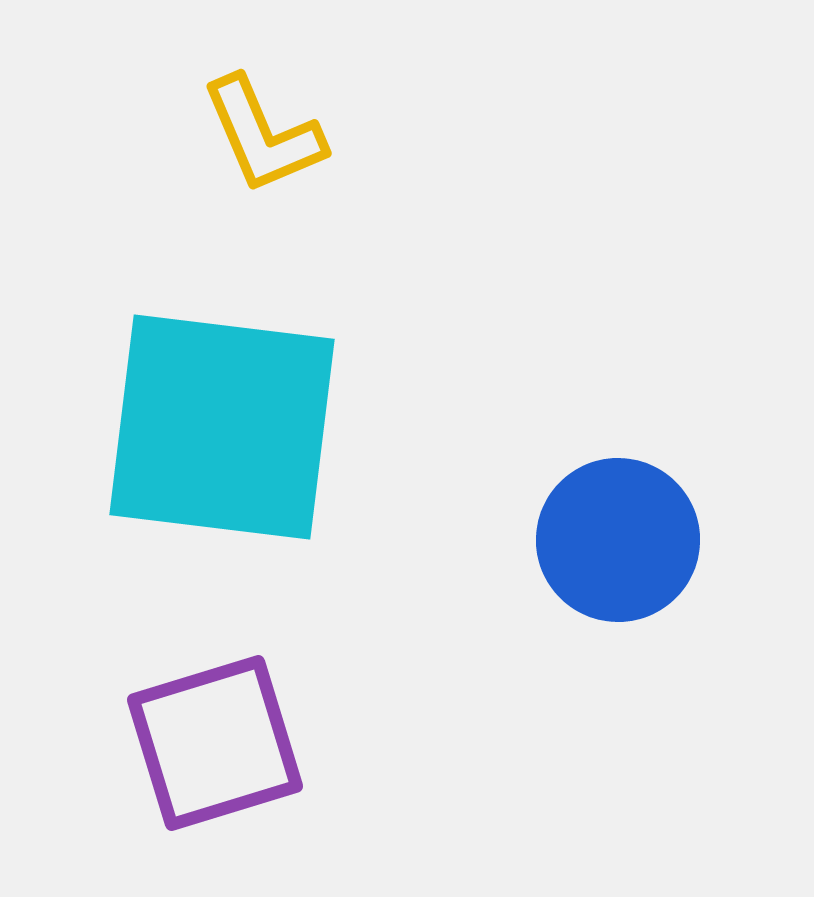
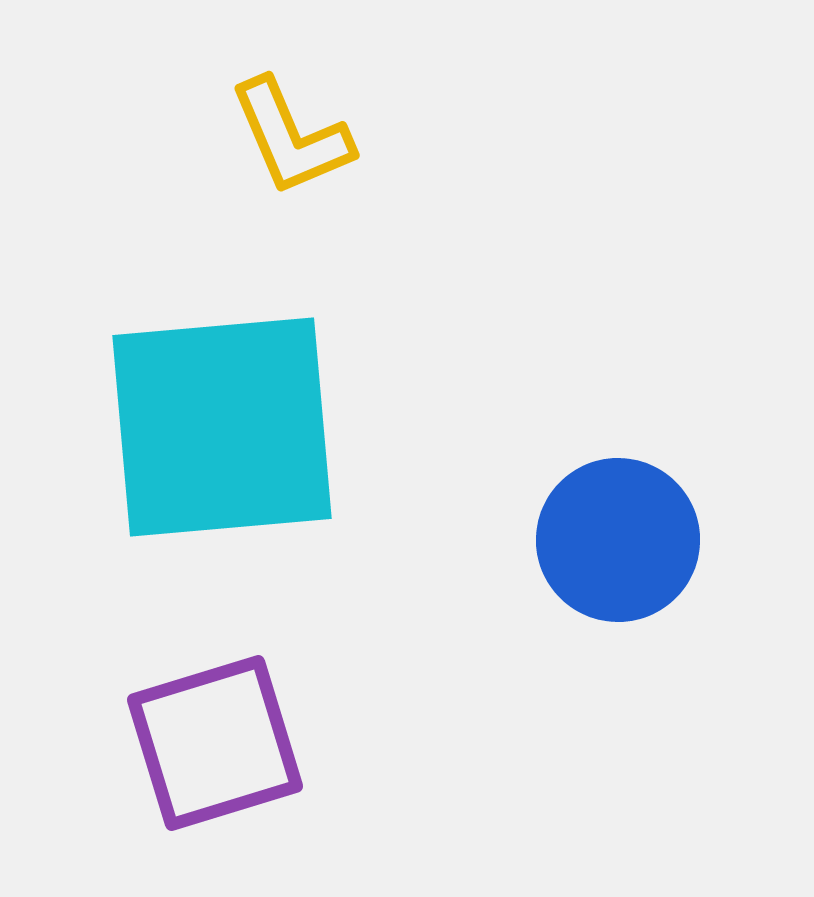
yellow L-shape: moved 28 px right, 2 px down
cyan square: rotated 12 degrees counterclockwise
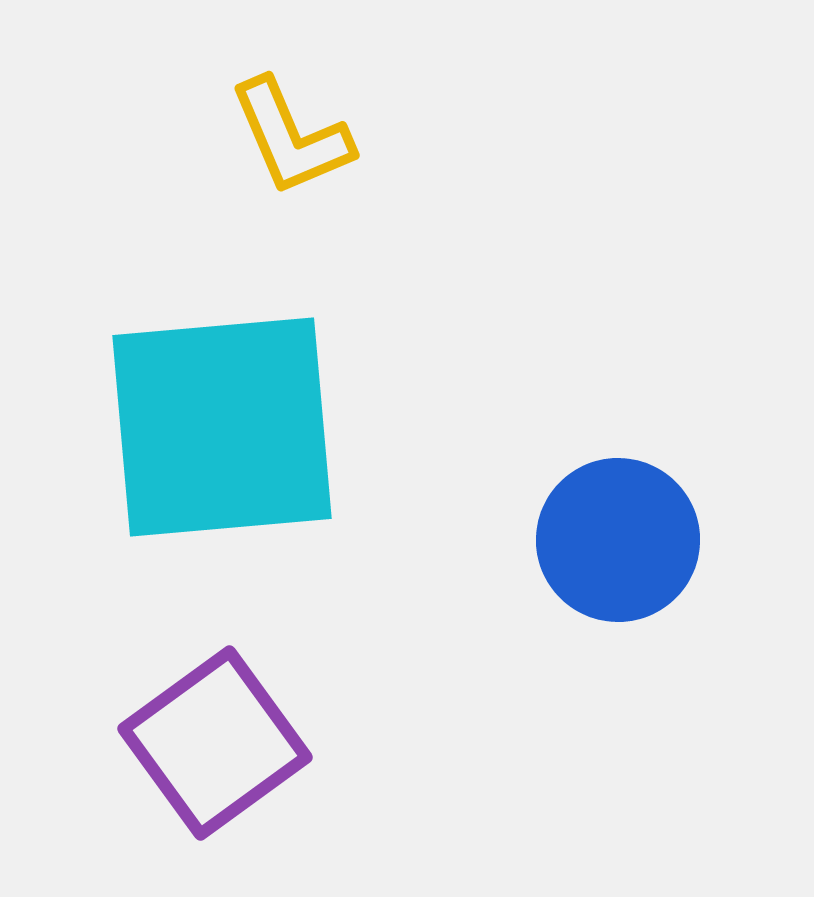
purple square: rotated 19 degrees counterclockwise
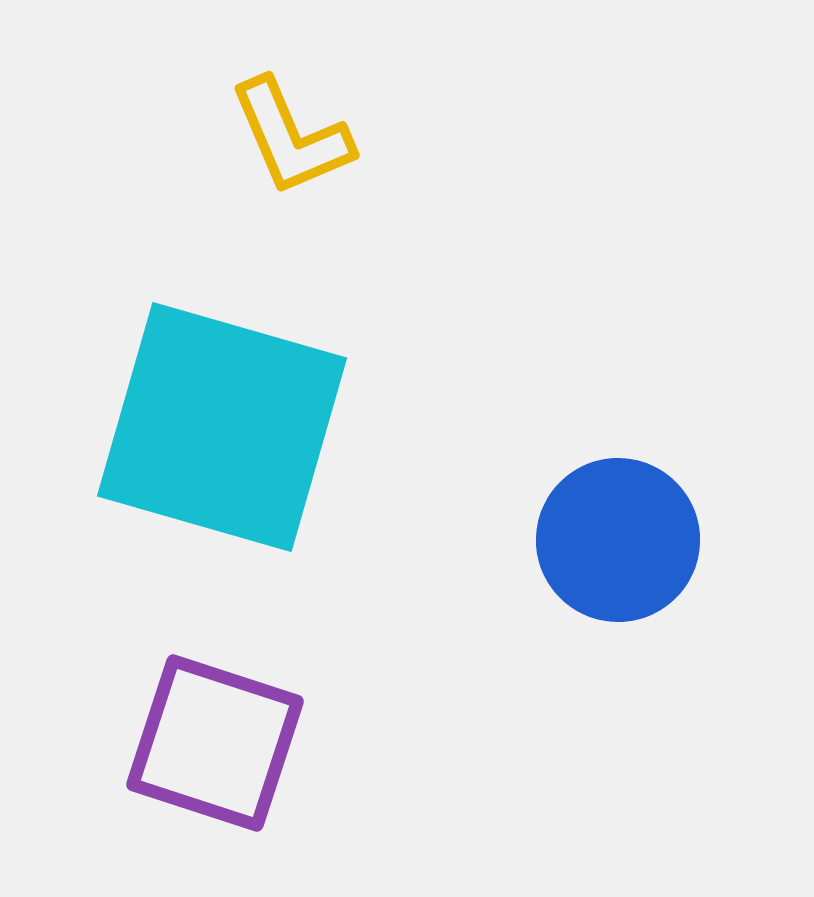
cyan square: rotated 21 degrees clockwise
purple square: rotated 36 degrees counterclockwise
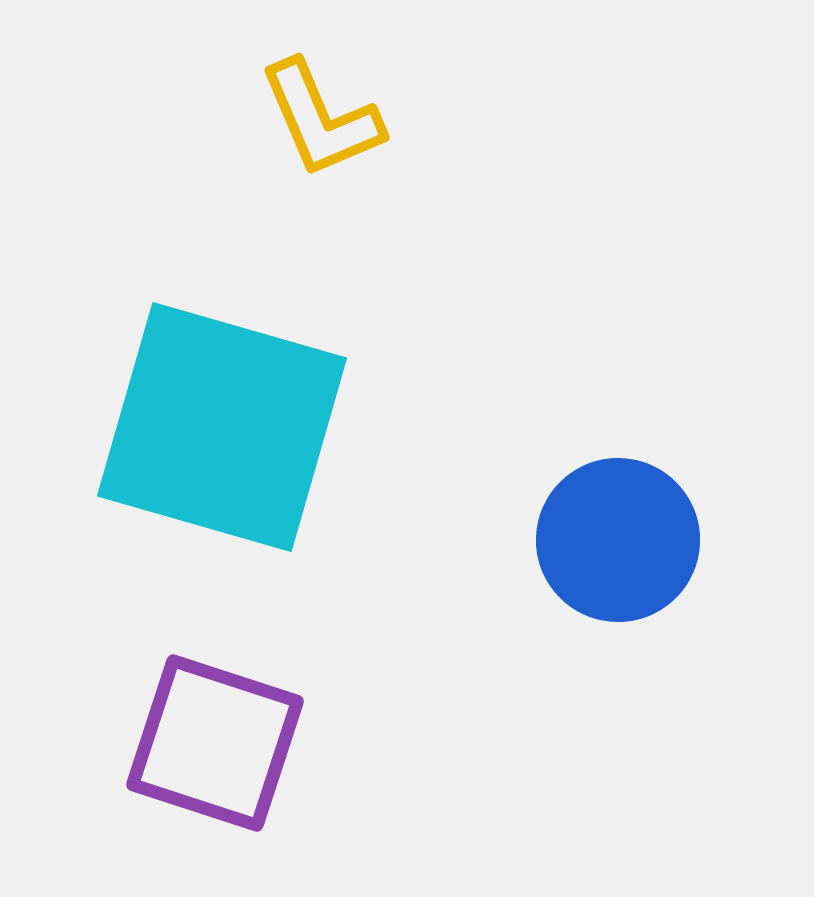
yellow L-shape: moved 30 px right, 18 px up
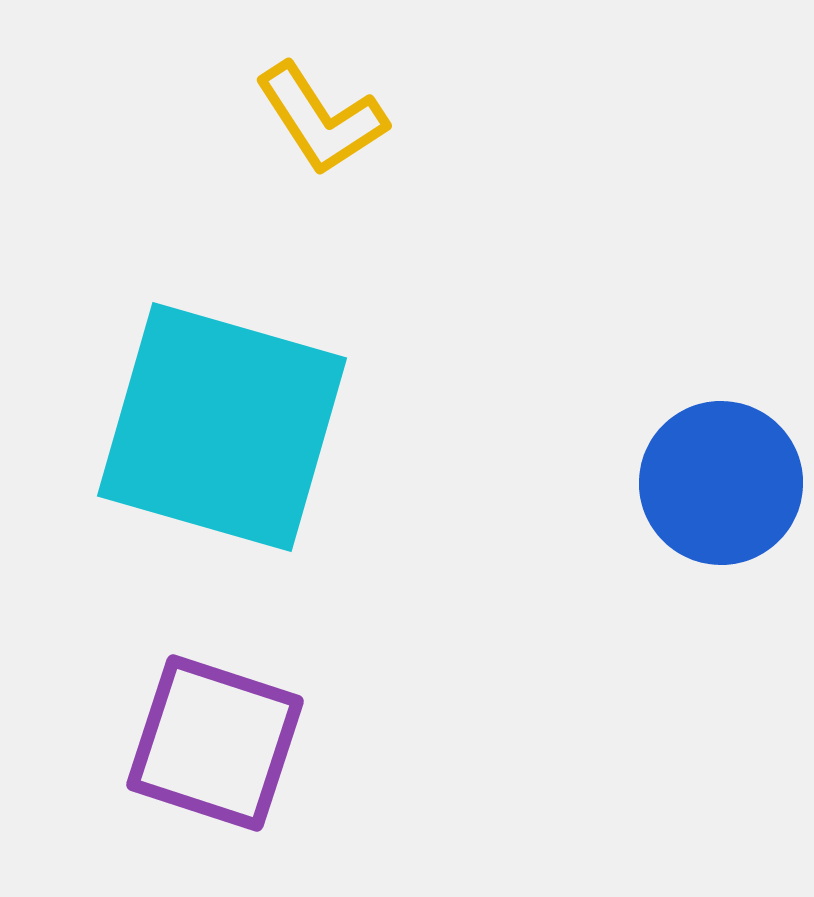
yellow L-shape: rotated 10 degrees counterclockwise
blue circle: moved 103 px right, 57 px up
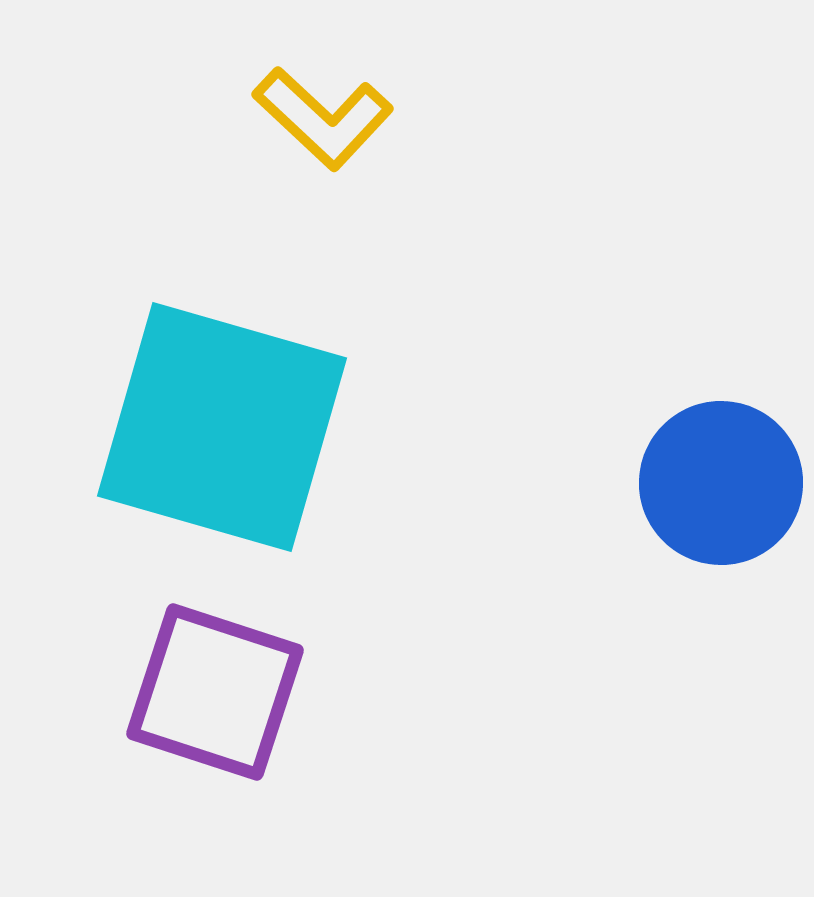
yellow L-shape: moved 2 px right, 1 px up; rotated 14 degrees counterclockwise
purple square: moved 51 px up
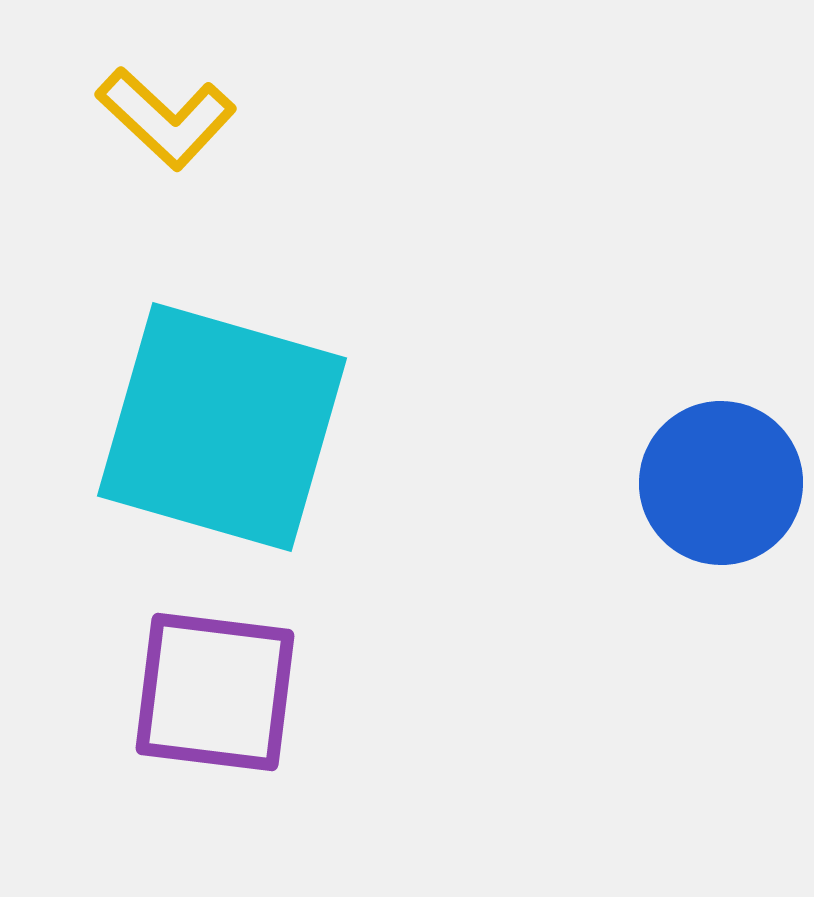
yellow L-shape: moved 157 px left
purple square: rotated 11 degrees counterclockwise
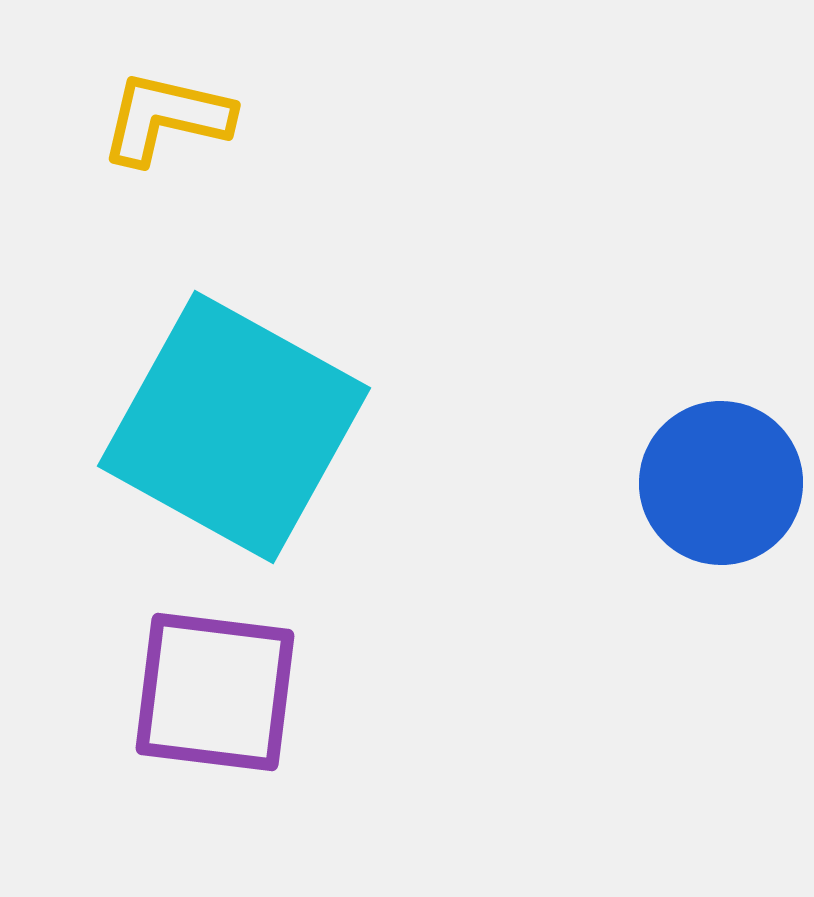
yellow L-shape: rotated 150 degrees clockwise
cyan square: moved 12 px right; rotated 13 degrees clockwise
